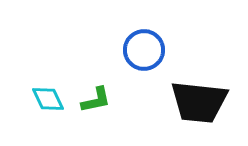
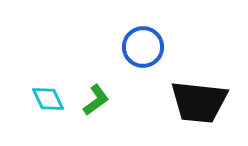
blue circle: moved 1 px left, 3 px up
green L-shape: rotated 24 degrees counterclockwise
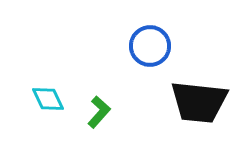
blue circle: moved 7 px right, 1 px up
green L-shape: moved 3 px right, 12 px down; rotated 12 degrees counterclockwise
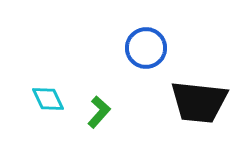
blue circle: moved 4 px left, 2 px down
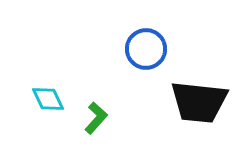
blue circle: moved 1 px down
green L-shape: moved 3 px left, 6 px down
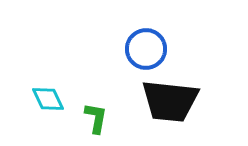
black trapezoid: moved 29 px left, 1 px up
green L-shape: rotated 32 degrees counterclockwise
